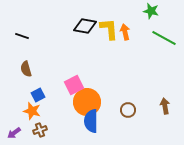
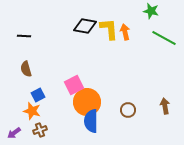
black line: moved 2 px right; rotated 16 degrees counterclockwise
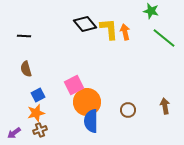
black diamond: moved 2 px up; rotated 40 degrees clockwise
green line: rotated 10 degrees clockwise
orange star: moved 4 px right, 2 px down; rotated 30 degrees counterclockwise
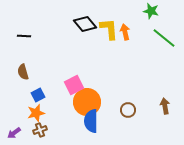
brown semicircle: moved 3 px left, 3 px down
